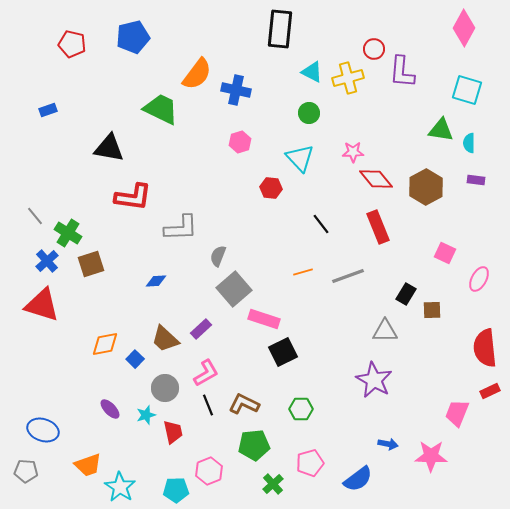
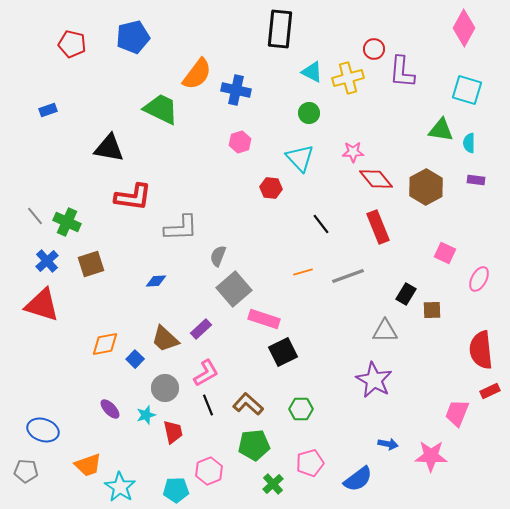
green cross at (68, 233): moved 1 px left, 11 px up; rotated 8 degrees counterclockwise
red semicircle at (485, 348): moved 4 px left, 2 px down
brown L-shape at (244, 404): moved 4 px right; rotated 16 degrees clockwise
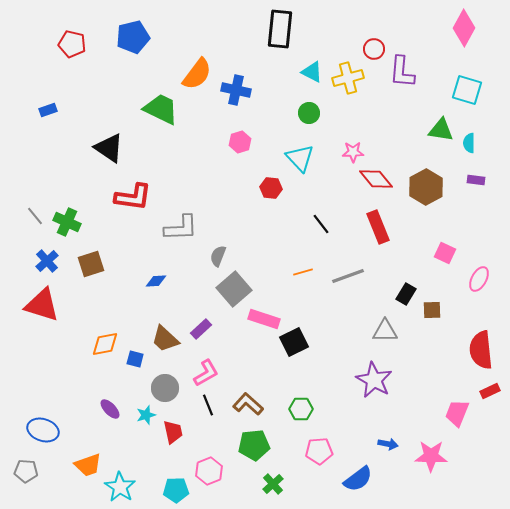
black triangle at (109, 148): rotated 24 degrees clockwise
black square at (283, 352): moved 11 px right, 10 px up
blue square at (135, 359): rotated 30 degrees counterclockwise
pink pentagon at (310, 463): moved 9 px right, 12 px up; rotated 12 degrees clockwise
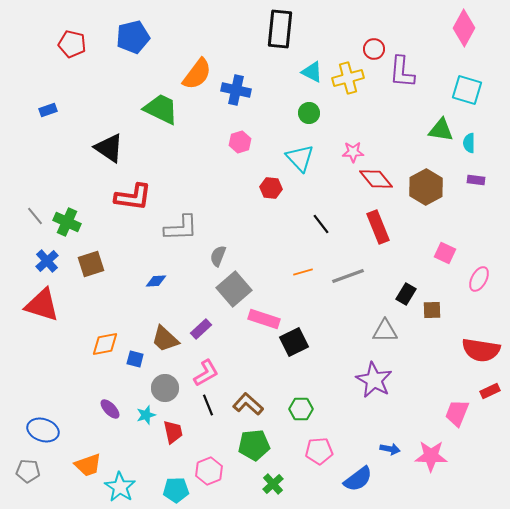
red semicircle at (481, 350): rotated 75 degrees counterclockwise
blue arrow at (388, 444): moved 2 px right, 5 px down
gray pentagon at (26, 471): moved 2 px right
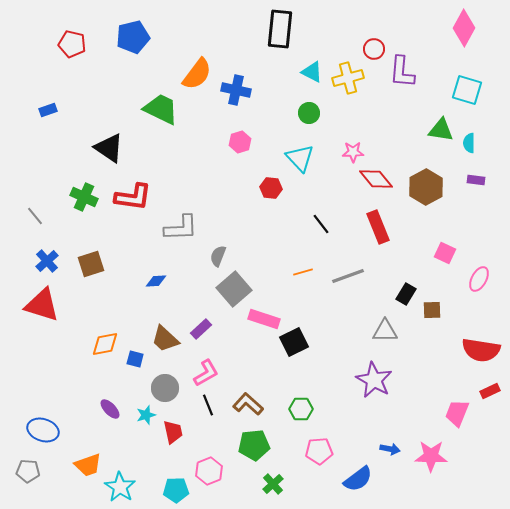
green cross at (67, 222): moved 17 px right, 25 px up
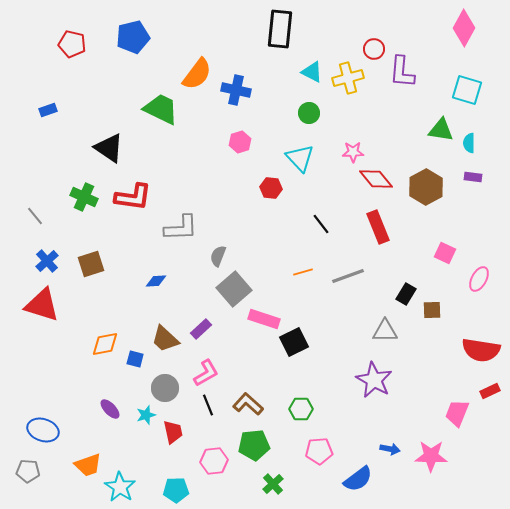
purple rectangle at (476, 180): moved 3 px left, 3 px up
pink hexagon at (209, 471): moved 5 px right, 10 px up; rotated 16 degrees clockwise
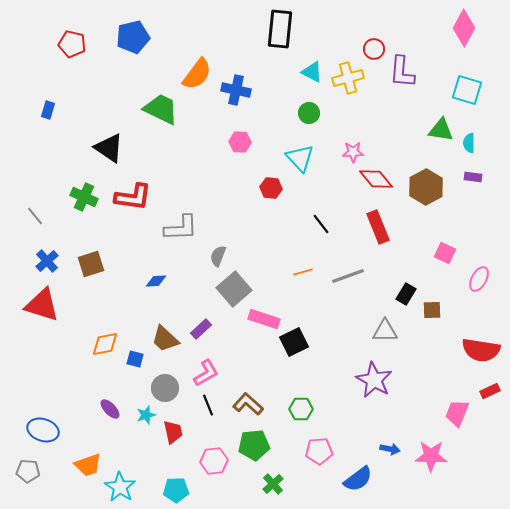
blue rectangle at (48, 110): rotated 54 degrees counterclockwise
pink hexagon at (240, 142): rotated 20 degrees clockwise
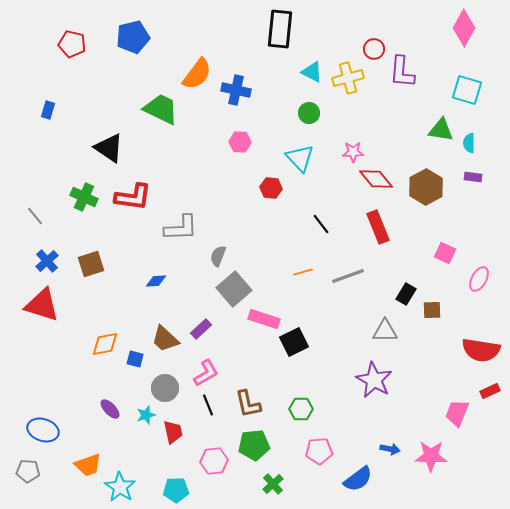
brown L-shape at (248, 404): rotated 144 degrees counterclockwise
